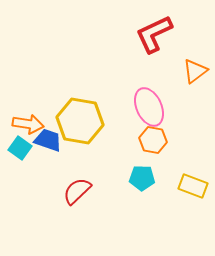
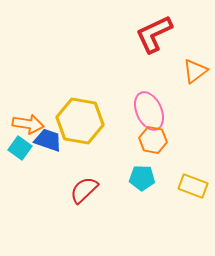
pink ellipse: moved 4 px down
red semicircle: moved 7 px right, 1 px up
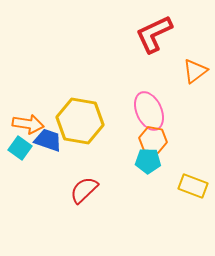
cyan pentagon: moved 6 px right, 17 px up
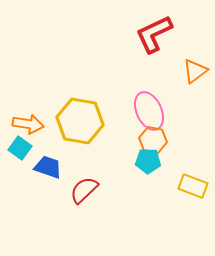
blue trapezoid: moved 27 px down
